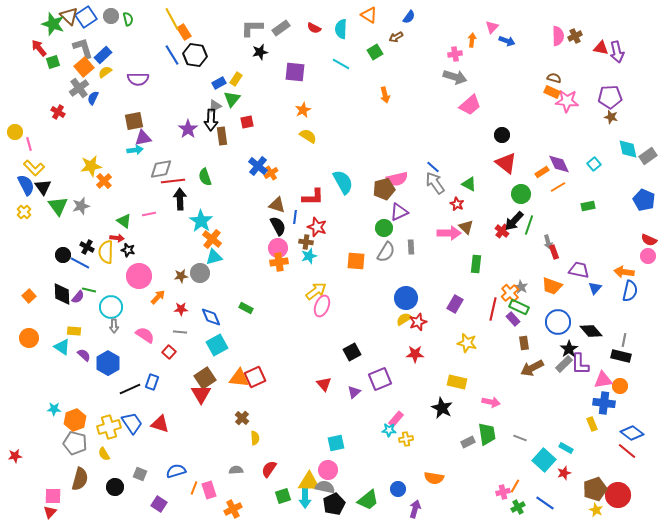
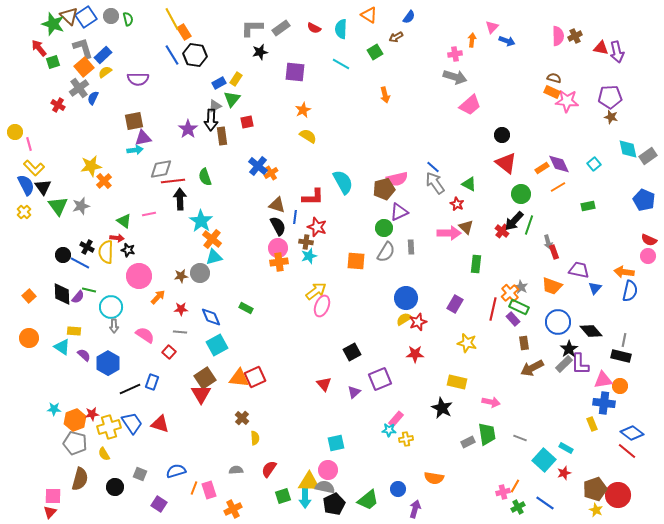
red cross at (58, 112): moved 7 px up
orange rectangle at (542, 172): moved 4 px up
red star at (15, 456): moved 77 px right, 42 px up
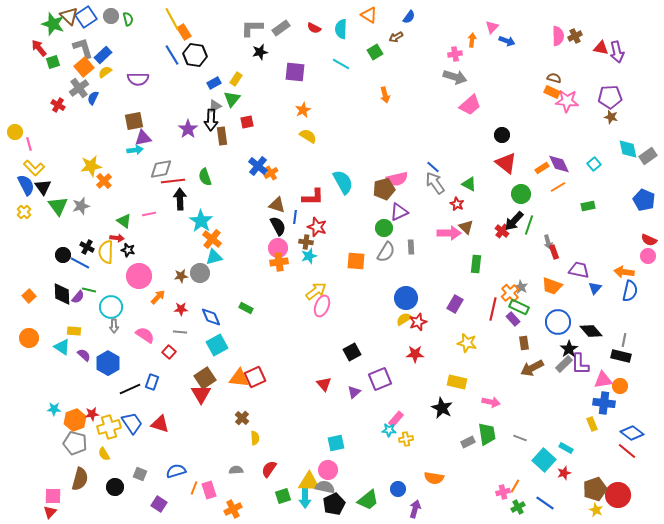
blue rectangle at (219, 83): moved 5 px left
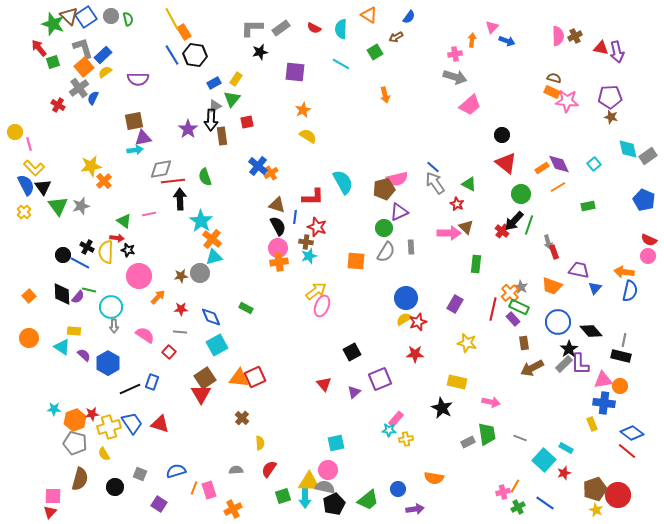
yellow semicircle at (255, 438): moved 5 px right, 5 px down
purple arrow at (415, 509): rotated 66 degrees clockwise
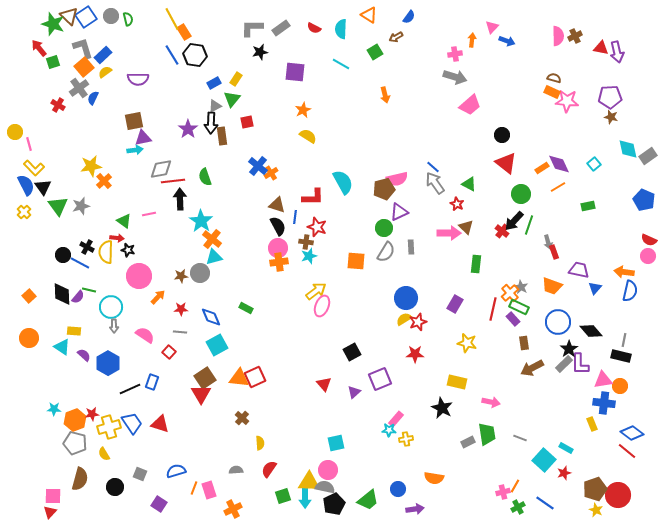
black arrow at (211, 120): moved 3 px down
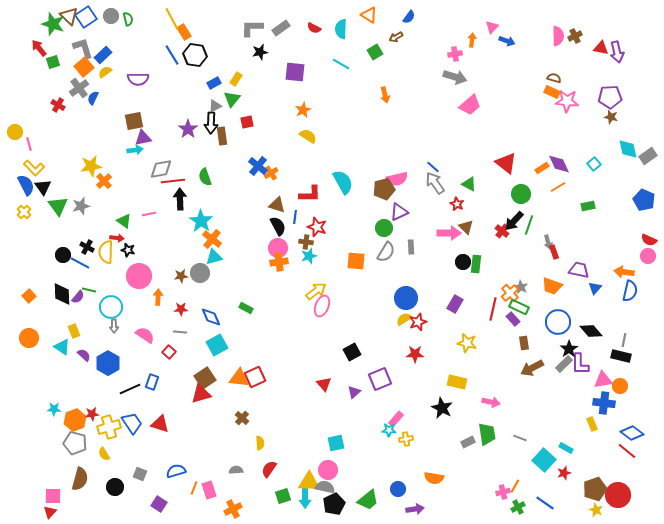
black circle at (502, 135): moved 39 px left, 127 px down
red L-shape at (313, 197): moved 3 px left, 3 px up
orange arrow at (158, 297): rotated 42 degrees counterclockwise
yellow rectangle at (74, 331): rotated 64 degrees clockwise
red triangle at (201, 394): rotated 45 degrees clockwise
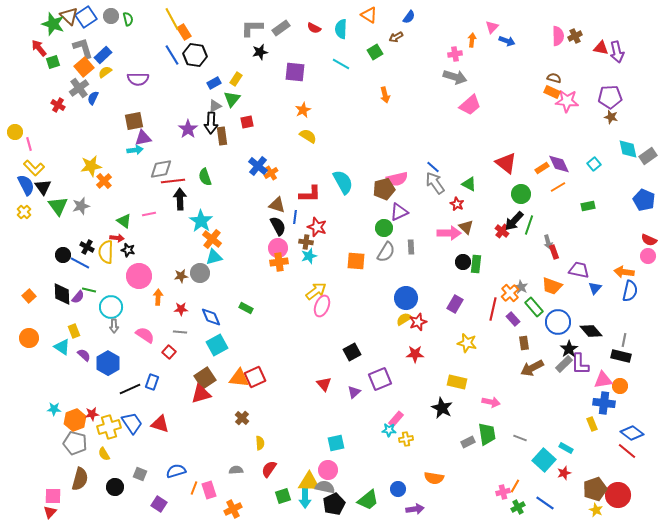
green rectangle at (519, 307): moved 15 px right; rotated 24 degrees clockwise
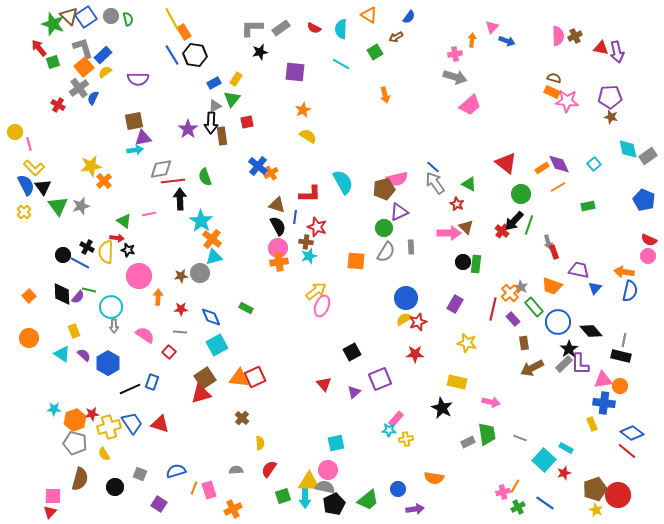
cyan triangle at (62, 347): moved 7 px down
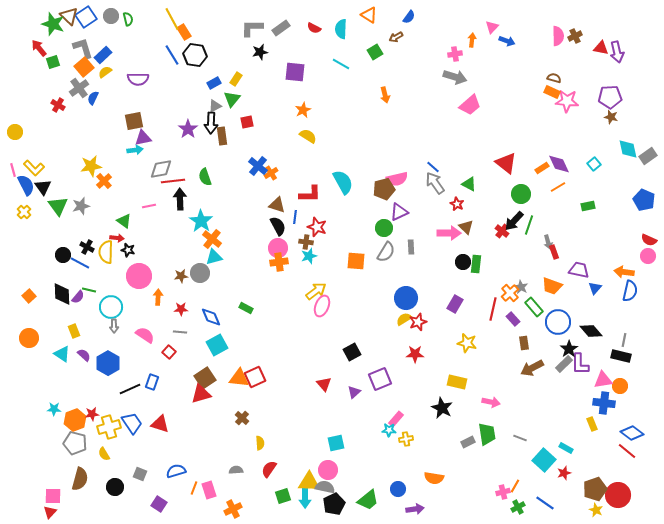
pink line at (29, 144): moved 16 px left, 26 px down
pink line at (149, 214): moved 8 px up
